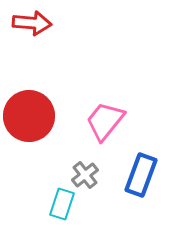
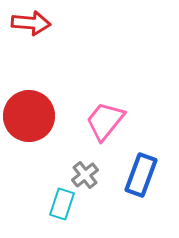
red arrow: moved 1 px left
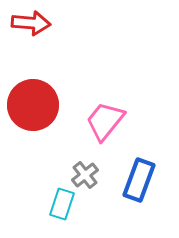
red circle: moved 4 px right, 11 px up
blue rectangle: moved 2 px left, 5 px down
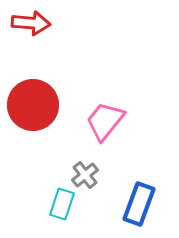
blue rectangle: moved 24 px down
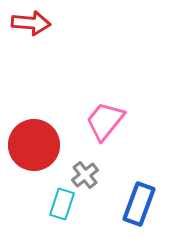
red circle: moved 1 px right, 40 px down
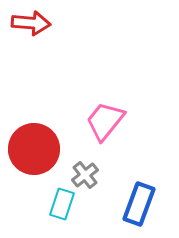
red circle: moved 4 px down
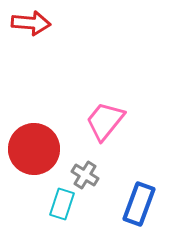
gray cross: rotated 20 degrees counterclockwise
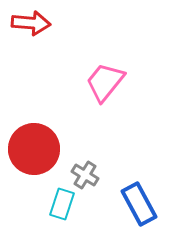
pink trapezoid: moved 39 px up
blue rectangle: rotated 48 degrees counterclockwise
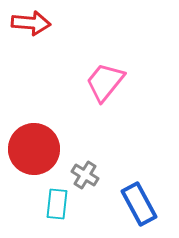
cyan rectangle: moved 5 px left; rotated 12 degrees counterclockwise
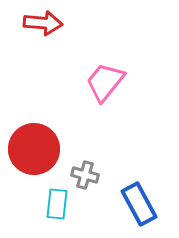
red arrow: moved 12 px right
gray cross: rotated 16 degrees counterclockwise
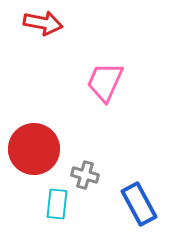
red arrow: rotated 6 degrees clockwise
pink trapezoid: rotated 15 degrees counterclockwise
